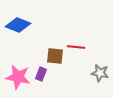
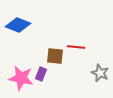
gray star: rotated 12 degrees clockwise
pink star: moved 3 px right, 1 px down
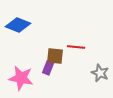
purple rectangle: moved 7 px right, 6 px up
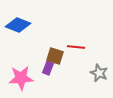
brown square: rotated 12 degrees clockwise
gray star: moved 1 px left
pink star: rotated 15 degrees counterclockwise
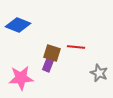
brown square: moved 3 px left, 3 px up
purple rectangle: moved 3 px up
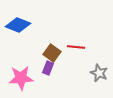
brown square: rotated 18 degrees clockwise
purple rectangle: moved 3 px down
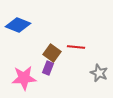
pink star: moved 3 px right
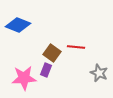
purple rectangle: moved 2 px left, 2 px down
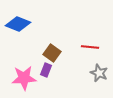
blue diamond: moved 1 px up
red line: moved 14 px right
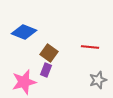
blue diamond: moved 6 px right, 8 px down
brown square: moved 3 px left
gray star: moved 1 px left, 7 px down; rotated 30 degrees clockwise
pink star: moved 4 px down; rotated 10 degrees counterclockwise
